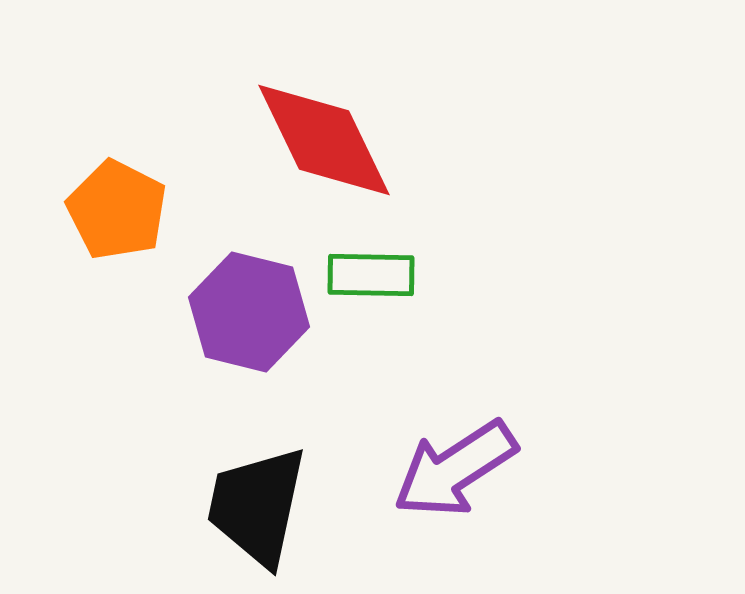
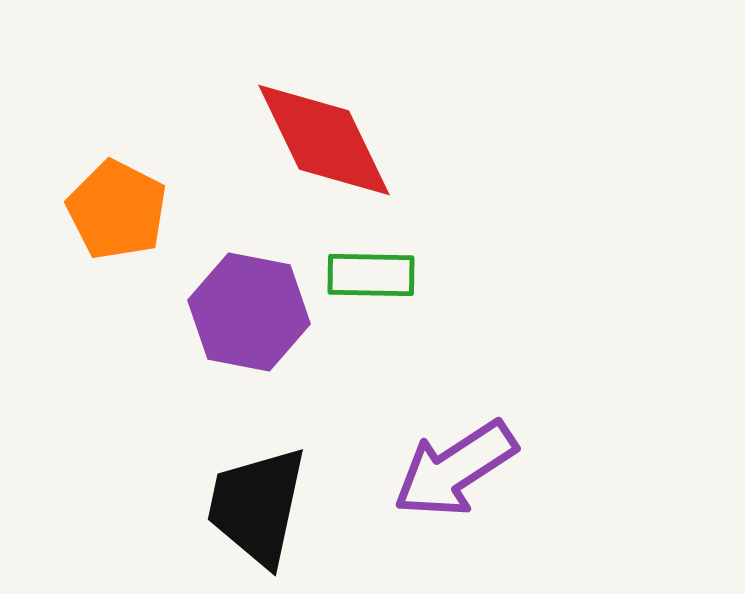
purple hexagon: rotated 3 degrees counterclockwise
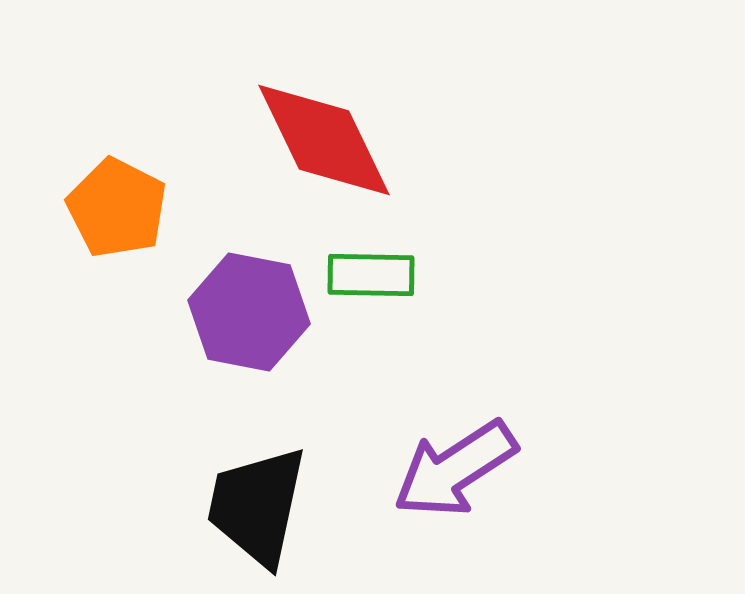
orange pentagon: moved 2 px up
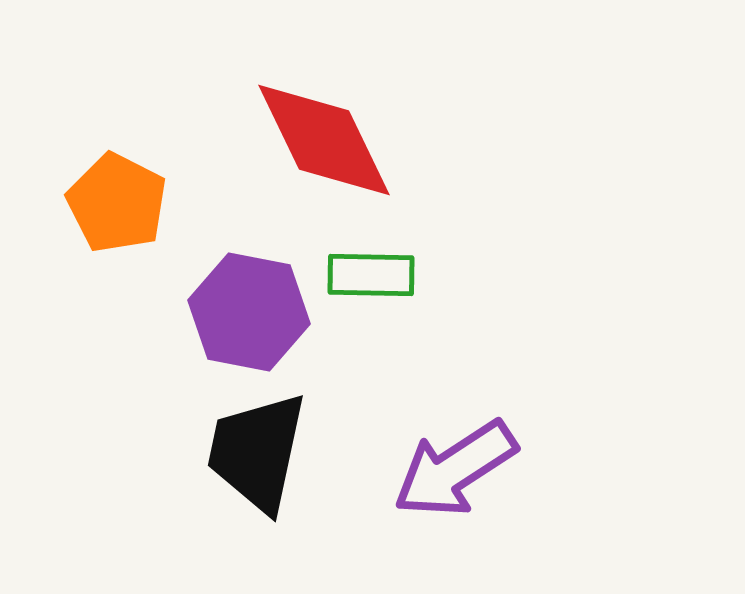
orange pentagon: moved 5 px up
black trapezoid: moved 54 px up
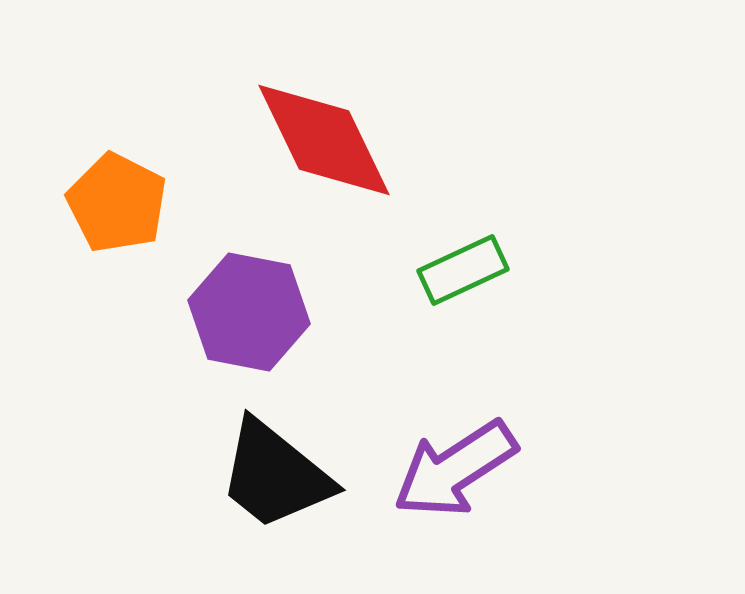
green rectangle: moved 92 px right, 5 px up; rotated 26 degrees counterclockwise
black trapezoid: moved 18 px right, 23 px down; rotated 63 degrees counterclockwise
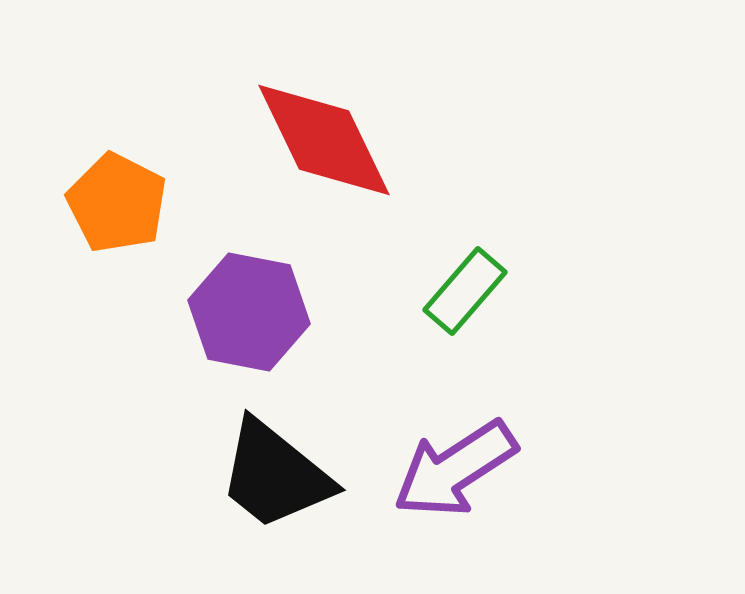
green rectangle: moved 2 px right, 21 px down; rotated 24 degrees counterclockwise
